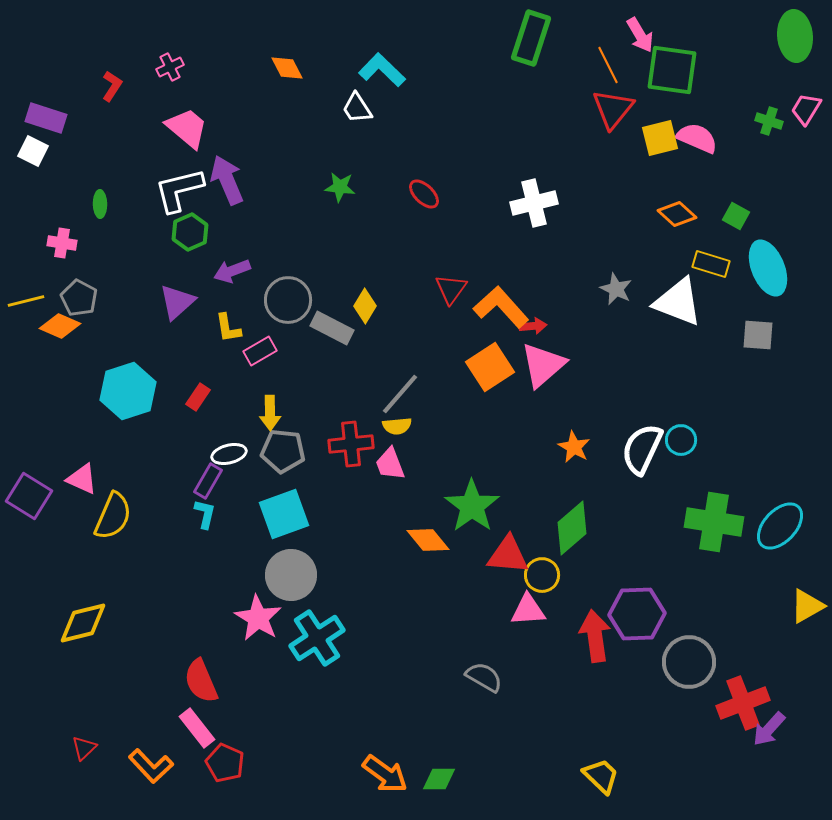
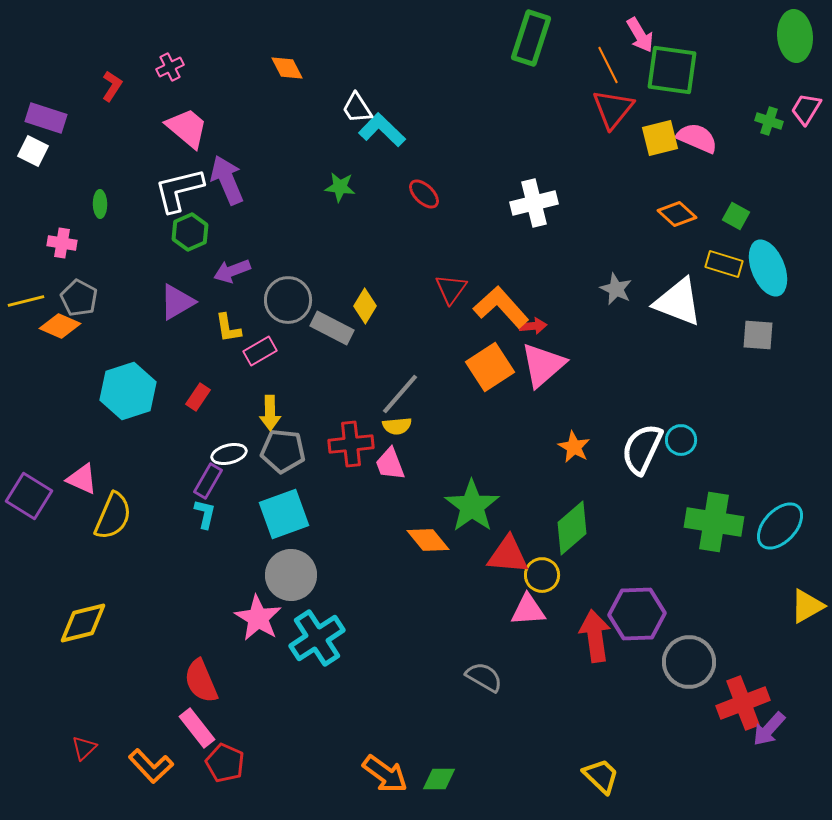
cyan L-shape at (382, 70): moved 60 px down
yellow rectangle at (711, 264): moved 13 px right
purple triangle at (177, 302): rotated 12 degrees clockwise
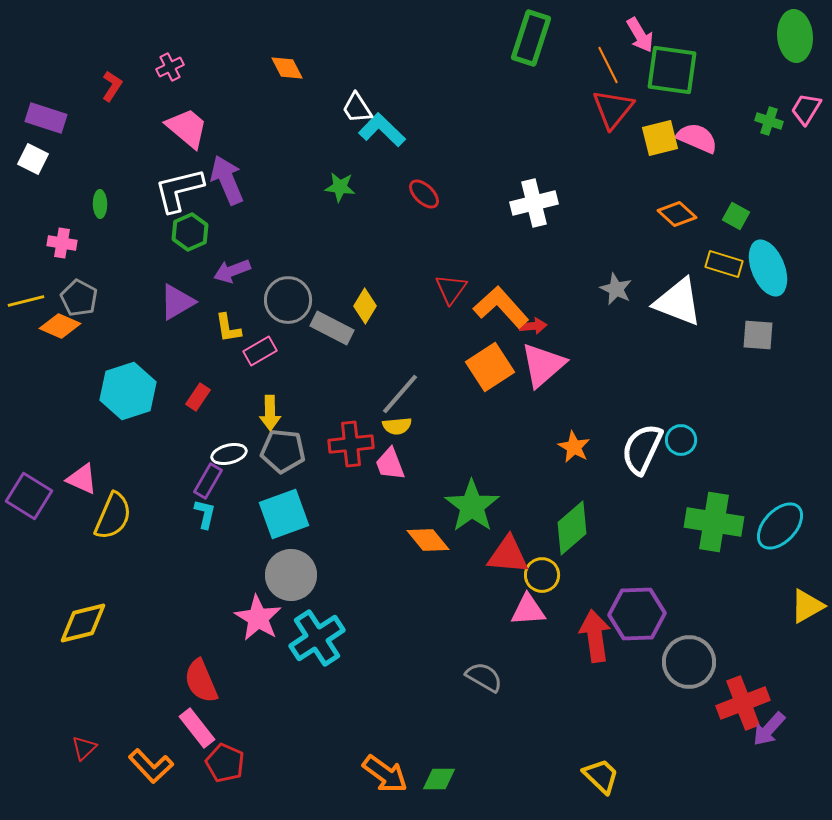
white square at (33, 151): moved 8 px down
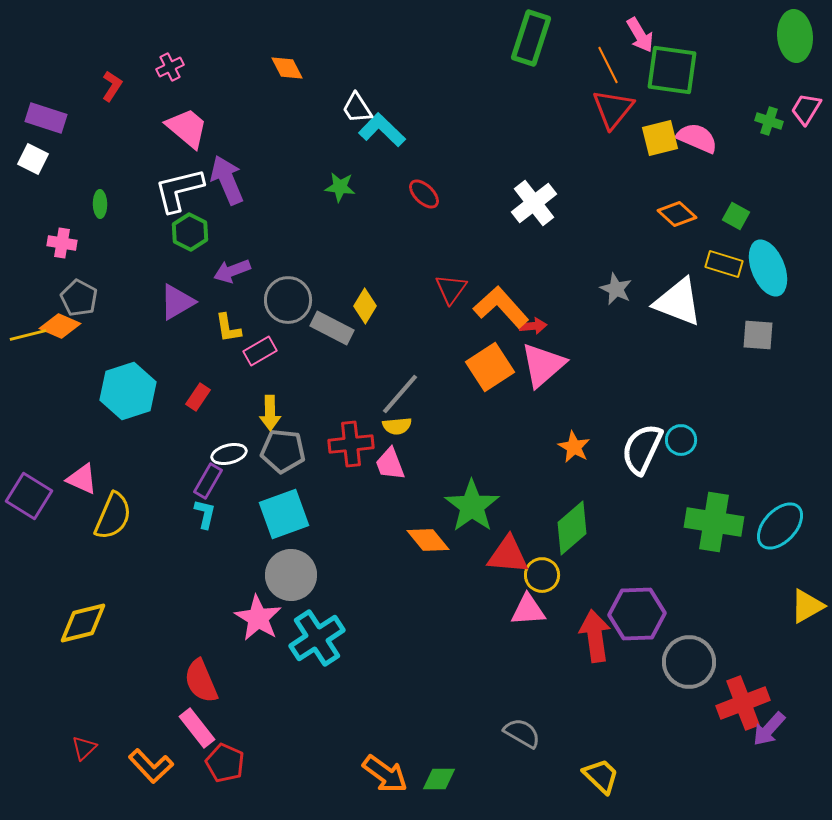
white cross at (534, 203): rotated 24 degrees counterclockwise
green hexagon at (190, 232): rotated 9 degrees counterclockwise
yellow line at (26, 301): moved 2 px right, 34 px down
gray semicircle at (484, 677): moved 38 px right, 56 px down
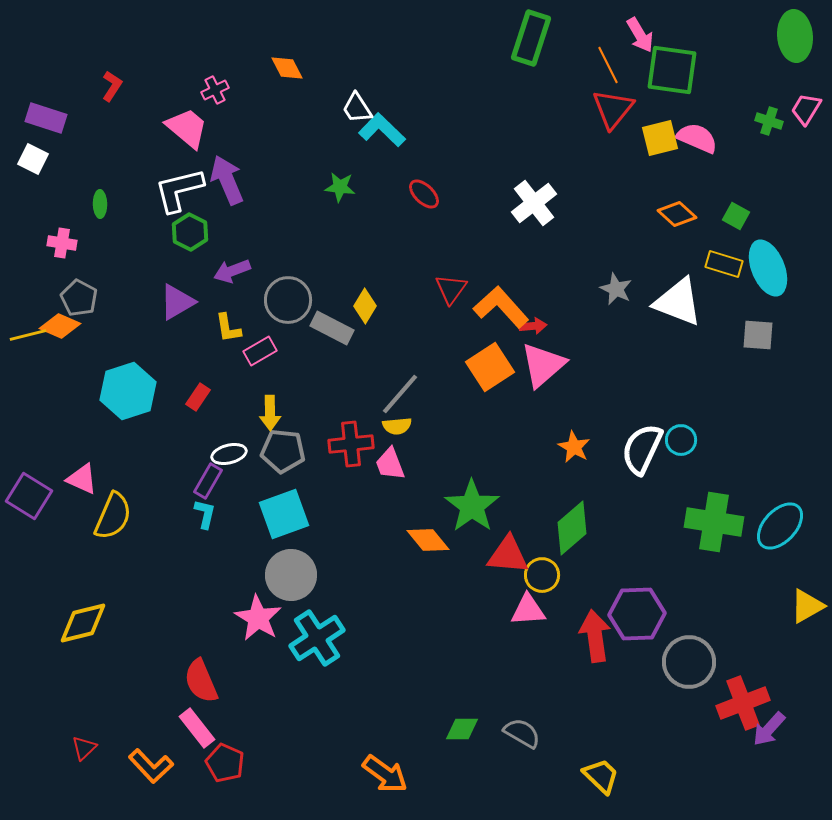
pink cross at (170, 67): moved 45 px right, 23 px down
green diamond at (439, 779): moved 23 px right, 50 px up
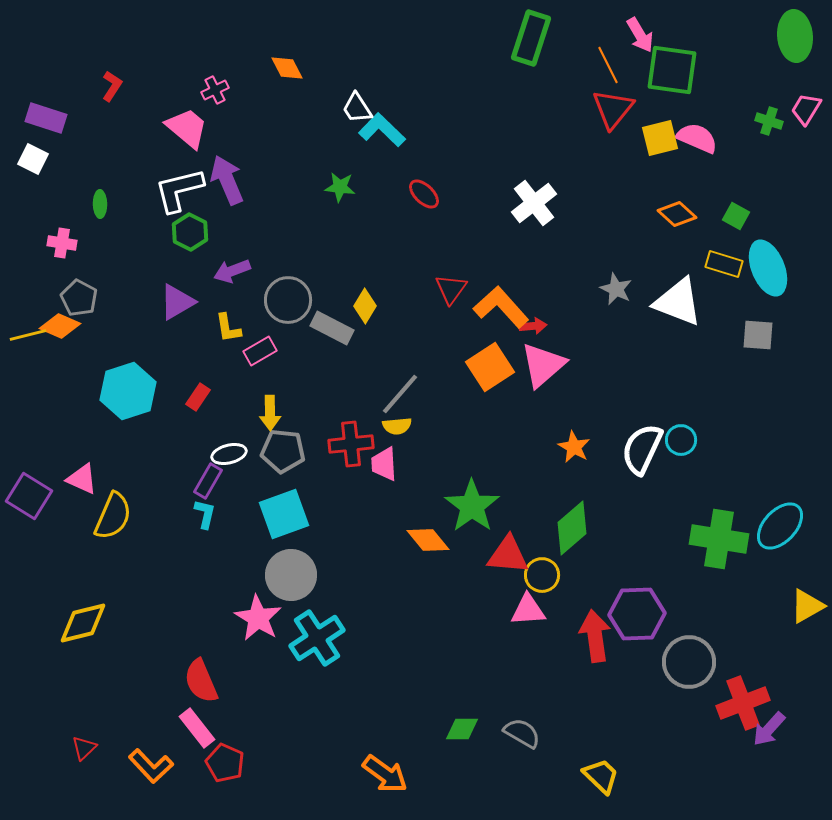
pink trapezoid at (390, 464): moved 6 px left; rotated 18 degrees clockwise
green cross at (714, 522): moved 5 px right, 17 px down
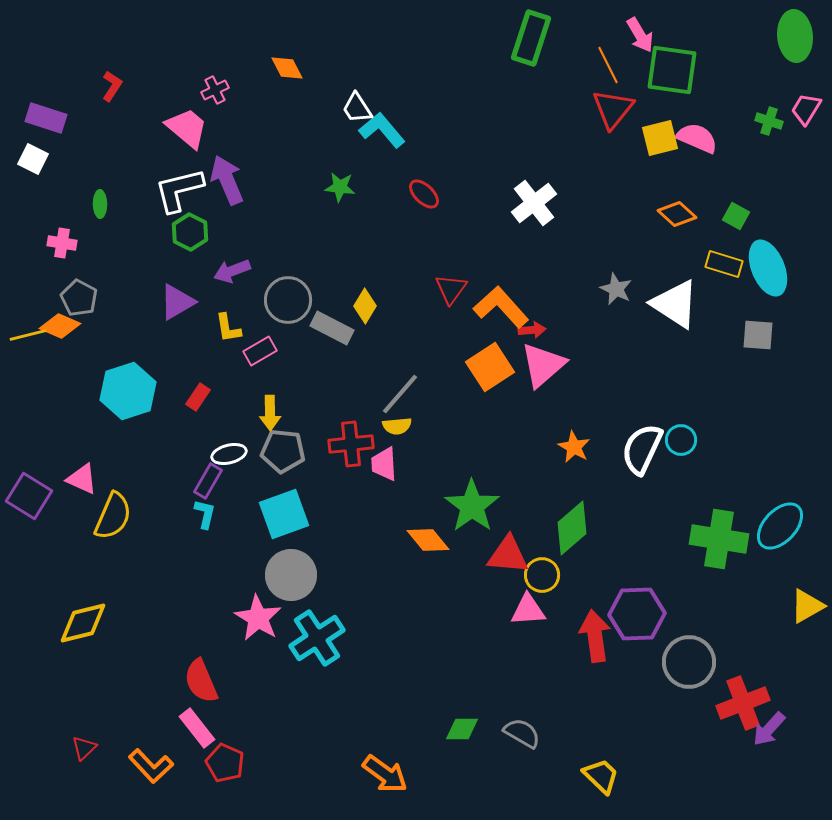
cyan L-shape at (382, 130): rotated 6 degrees clockwise
white triangle at (678, 302): moved 3 px left, 2 px down; rotated 12 degrees clockwise
red arrow at (533, 326): moved 1 px left, 4 px down
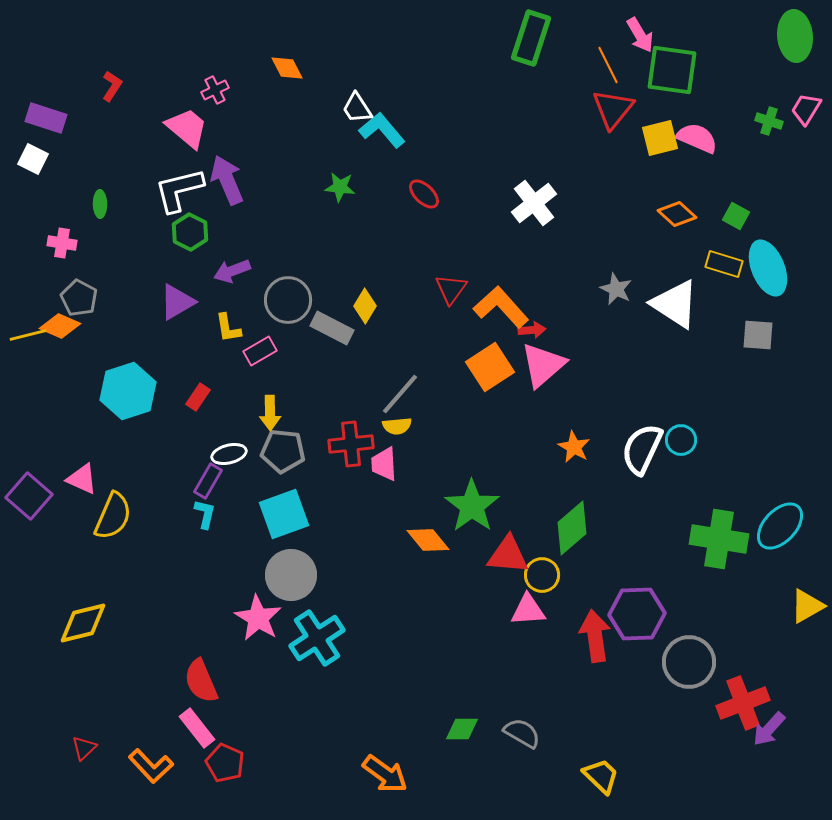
purple square at (29, 496): rotated 9 degrees clockwise
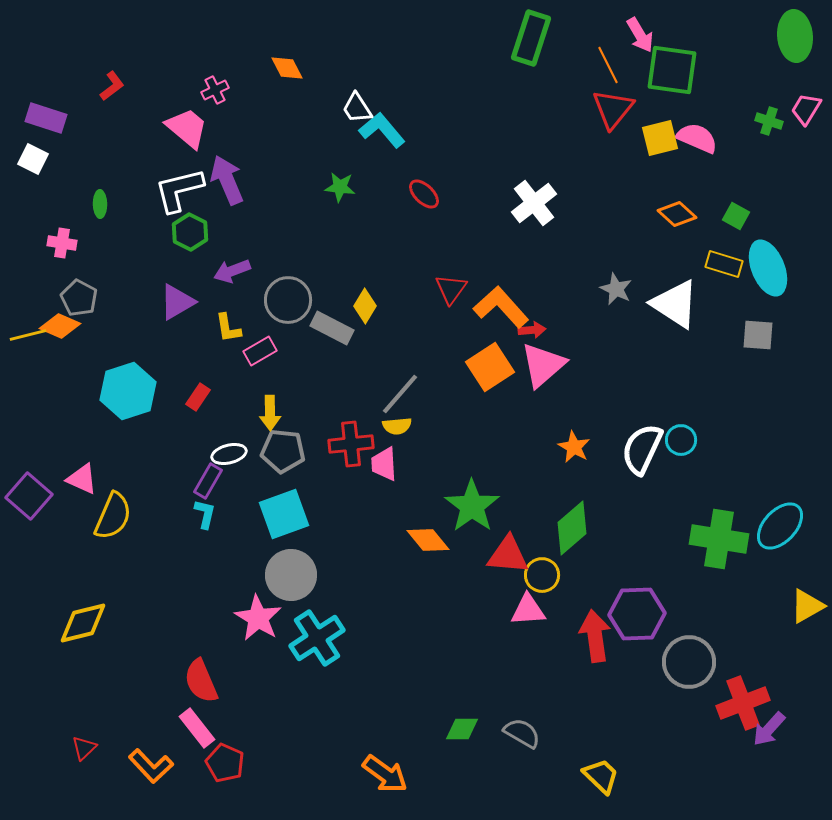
red L-shape at (112, 86): rotated 20 degrees clockwise
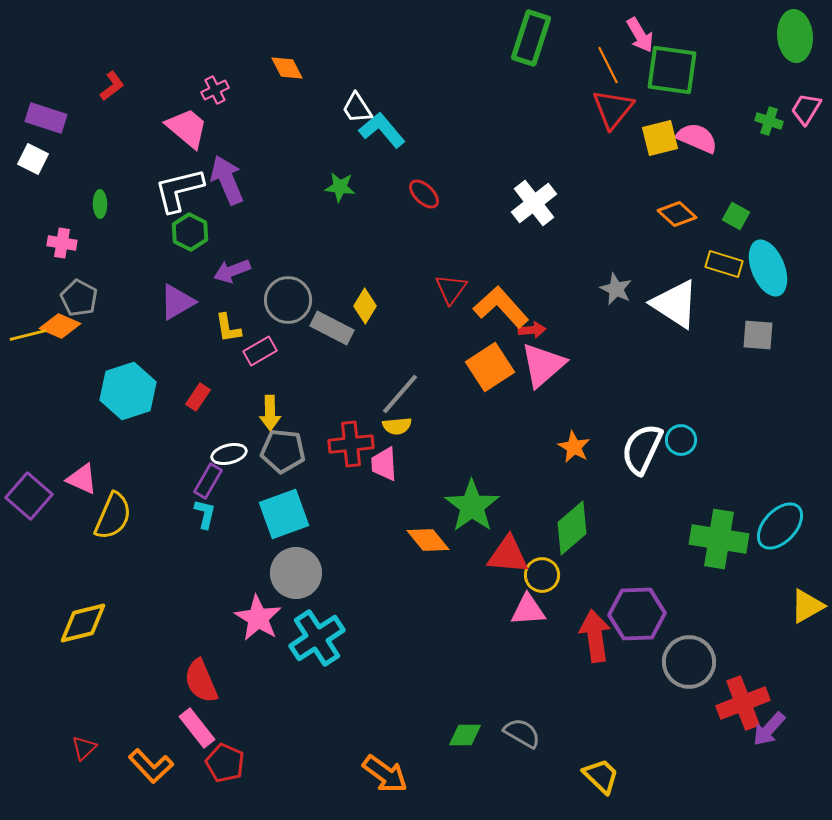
gray circle at (291, 575): moved 5 px right, 2 px up
green diamond at (462, 729): moved 3 px right, 6 px down
